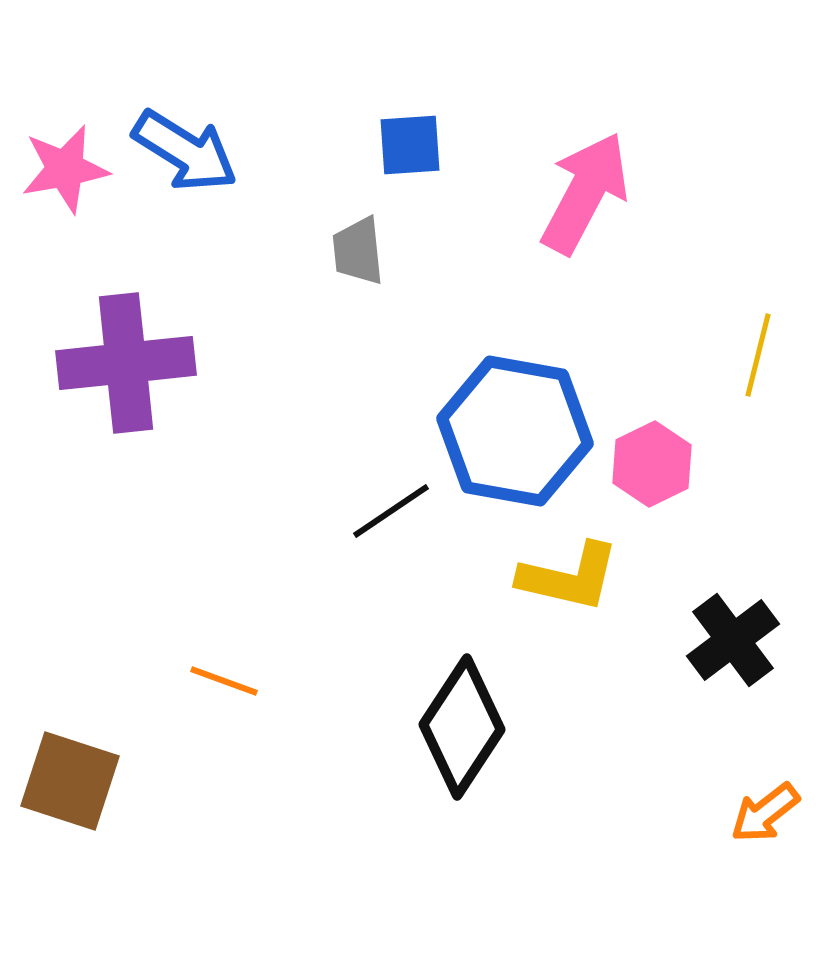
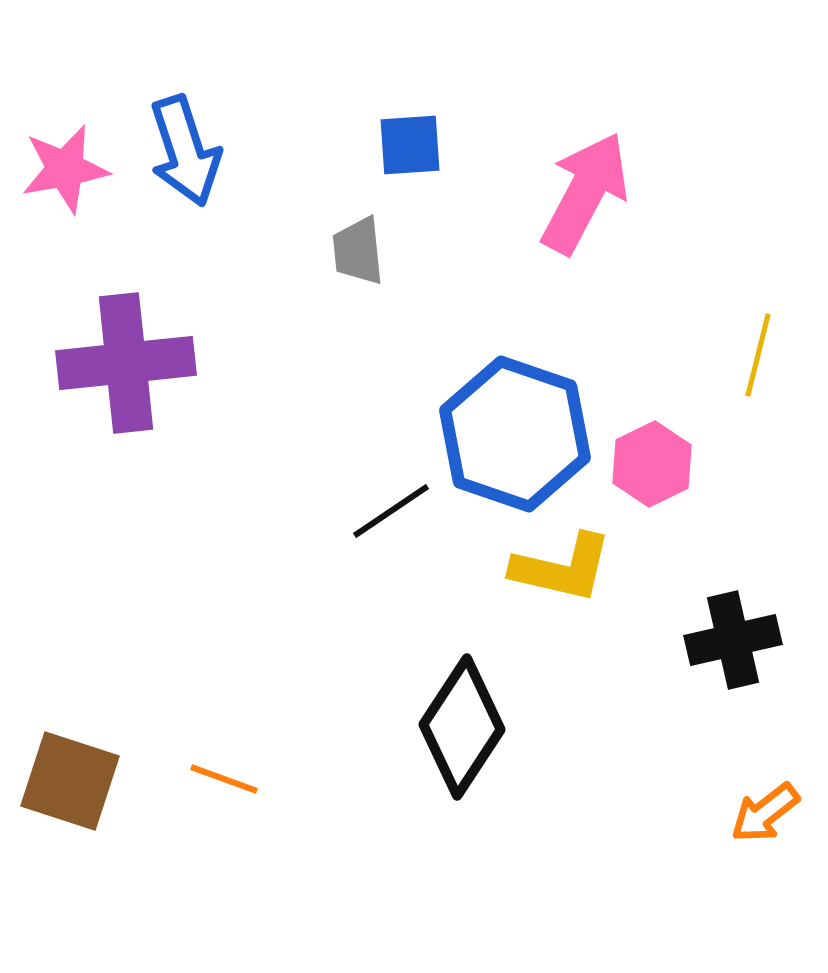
blue arrow: rotated 40 degrees clockwise
blue hexagon: moved 3 px down; rotated 9 degrees clockwise
yellow L-shape: moved 7 px left, 9 px up
black cross: rotated 24 degrees clockwise
orange line: moved 98 px down
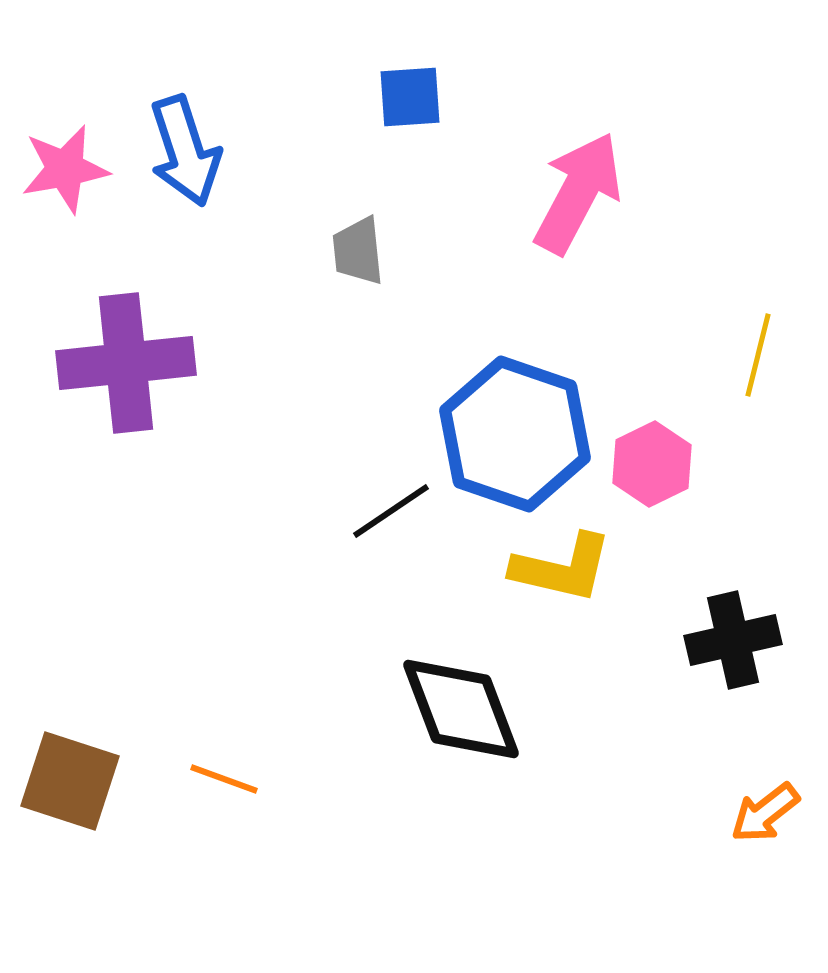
blue square: moved 48 px up
pink arrow: moved 7 px left
black diamond: moved 1 px left, 18 px up; rotated 54 degrees counterclockwise
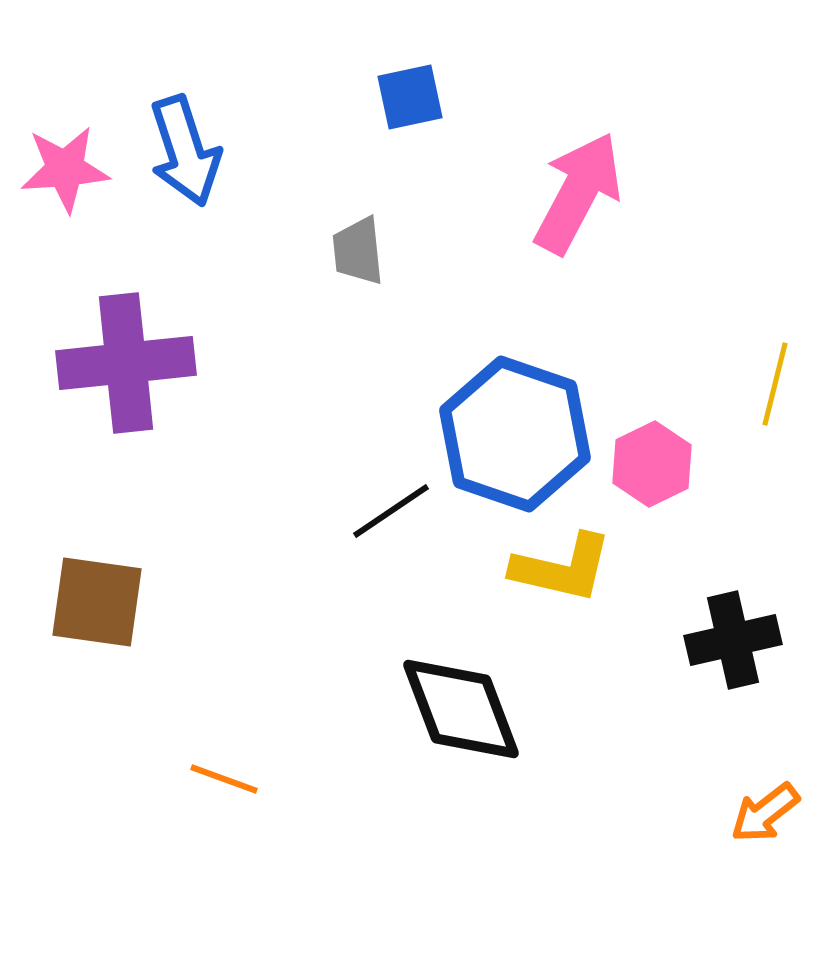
blue square: rotated 8 degrees counterclockwise
pink star: rotated 6 degrees clockwise
yellow line: moved 17 px right, 29 px down
brown square: moved 27 px right, 179 px up; rotated 10 degrees counterclockwise
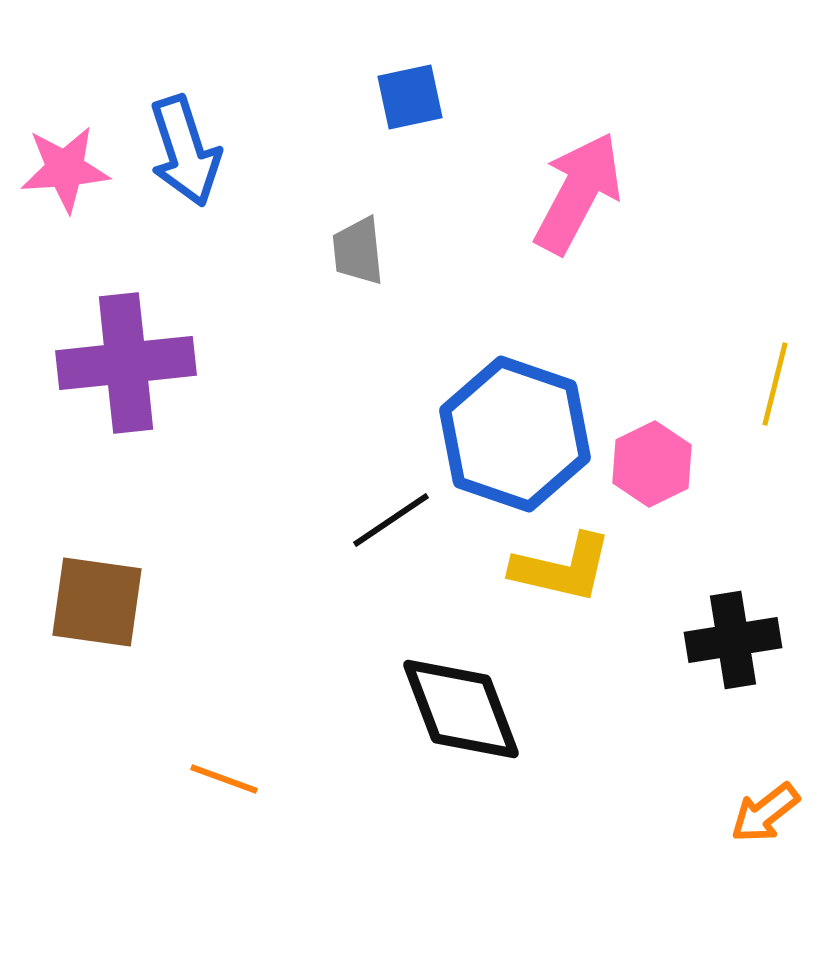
black line: moved 9 px down
black cross: rotated 4 degrees clockwise
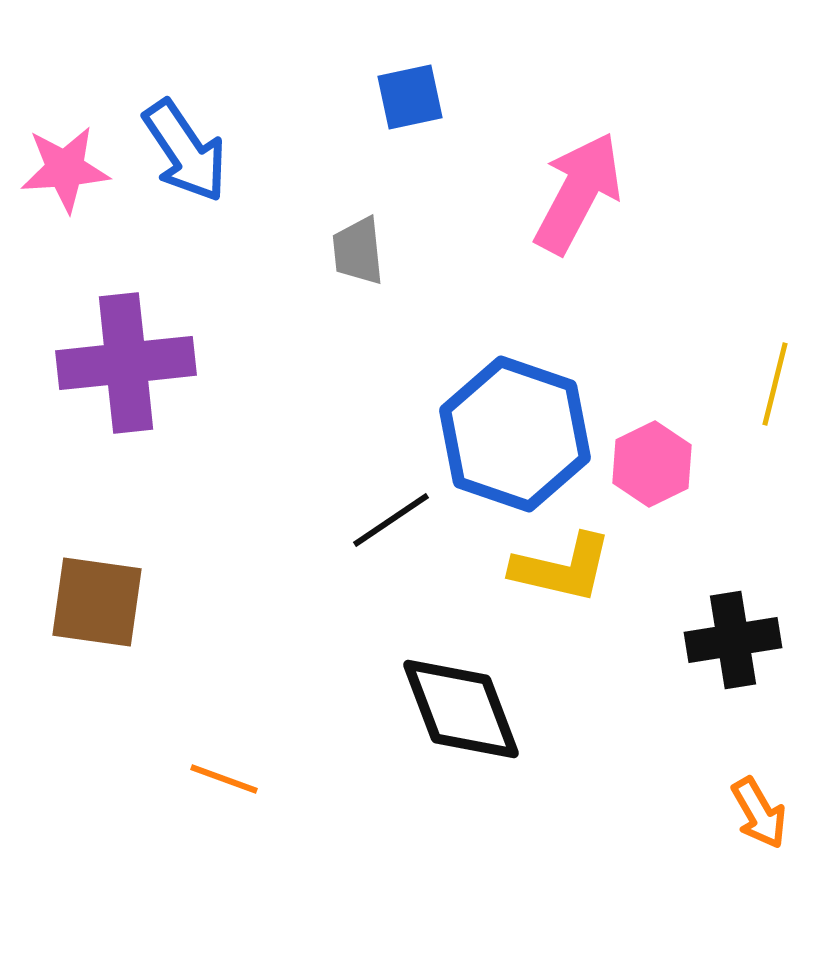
blue arrow: rotated 16 degrees counterclockwise
orange arrow: moved 6 px left; rotated 82 degrees counterclockwise
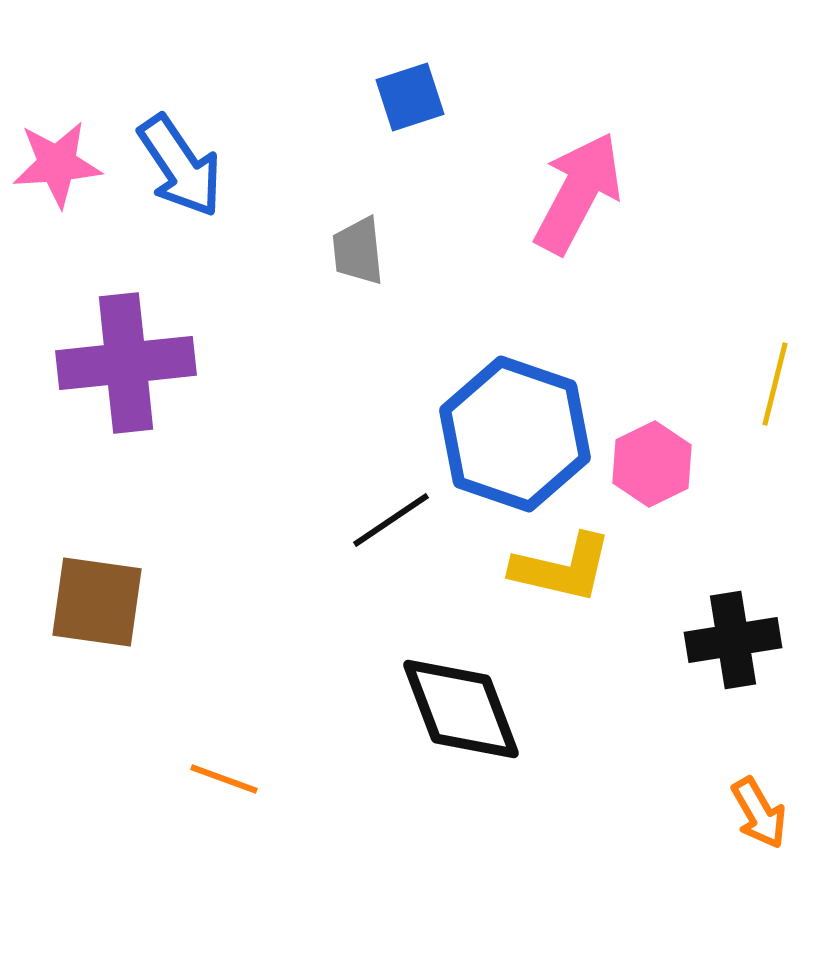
blue square: rotated 6 degrees counterclockwise
blue arrow: moved 5 px left, 15 px down
pink star: moved 8 px left, 5 px up
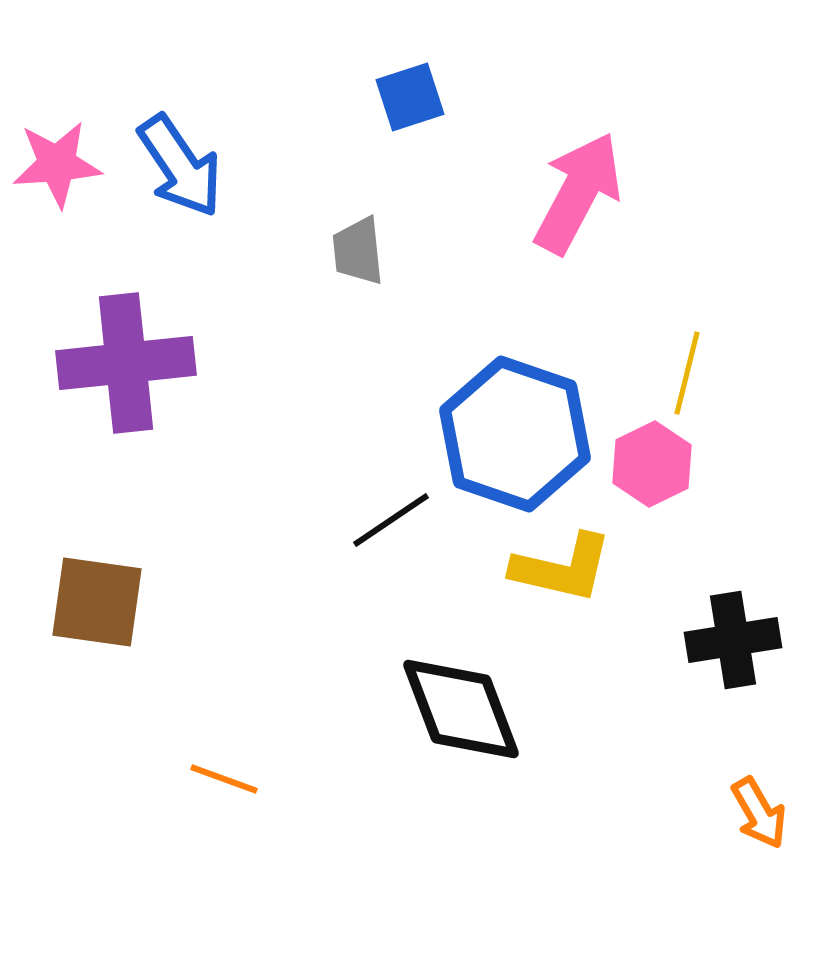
yellow line: moved 88 px left, 11 px up
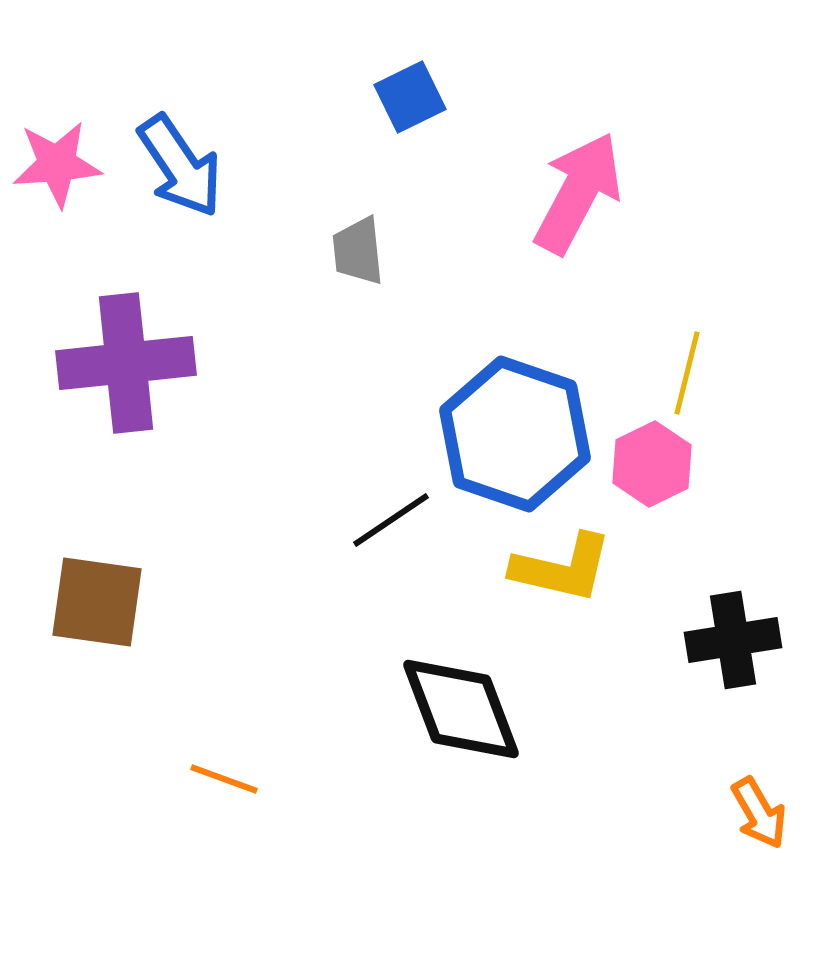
blue square: rotated 8 degrees counterclockwise
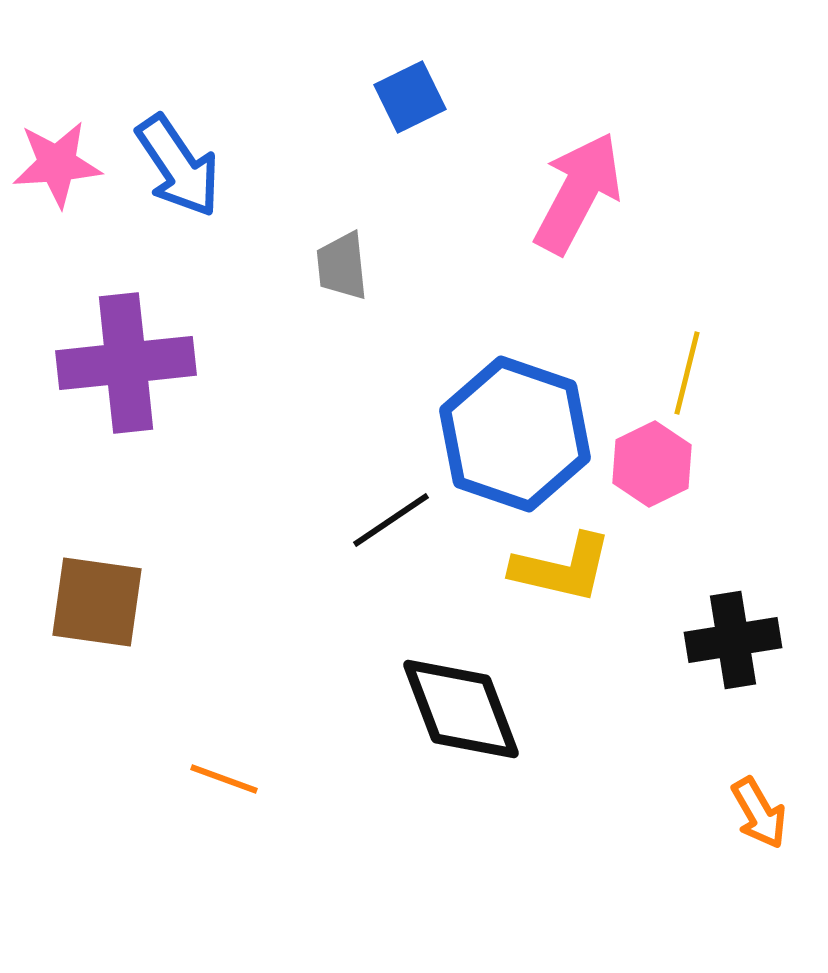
blue arrow: moved 2 px left
gray trapezoid: moved 16 px left, 15 px down
